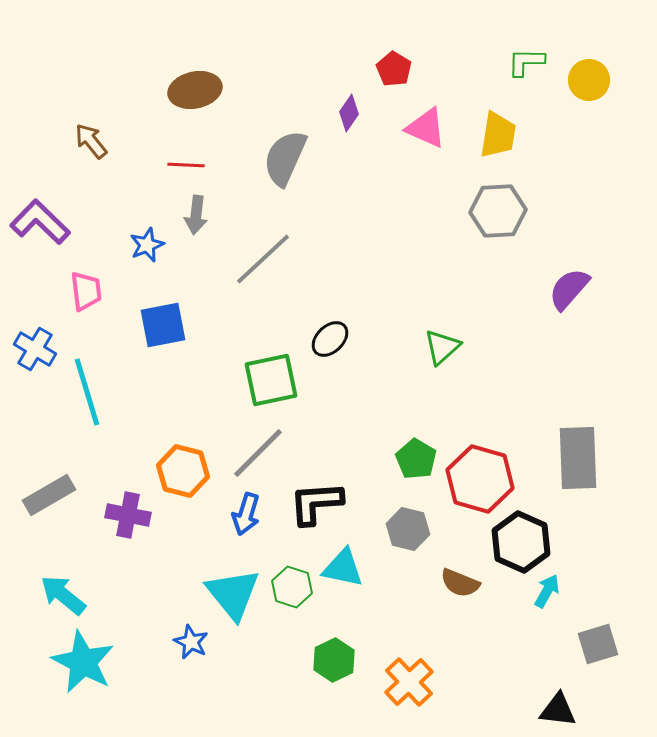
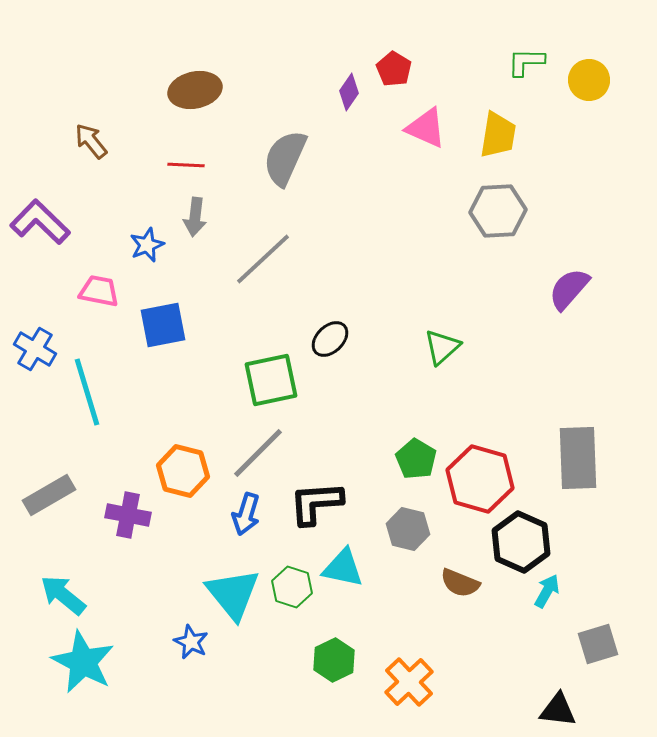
purple diamond at (349, 113): moved 21 px up
gray arrow at (196, 215): moved 1 px left, 2 px down
pink trapezoid at (86, 291): moved 13 px right; rotated 72 degrees counterclockwise
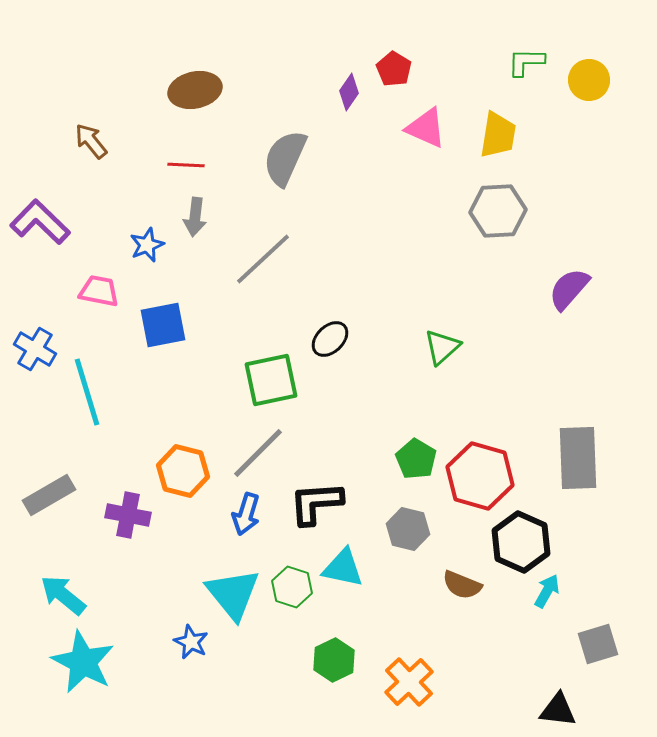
red hexagon at (480, 479): moved 3 px up
brown semicircle at (460, 583): moved 2 px right, 2 px down
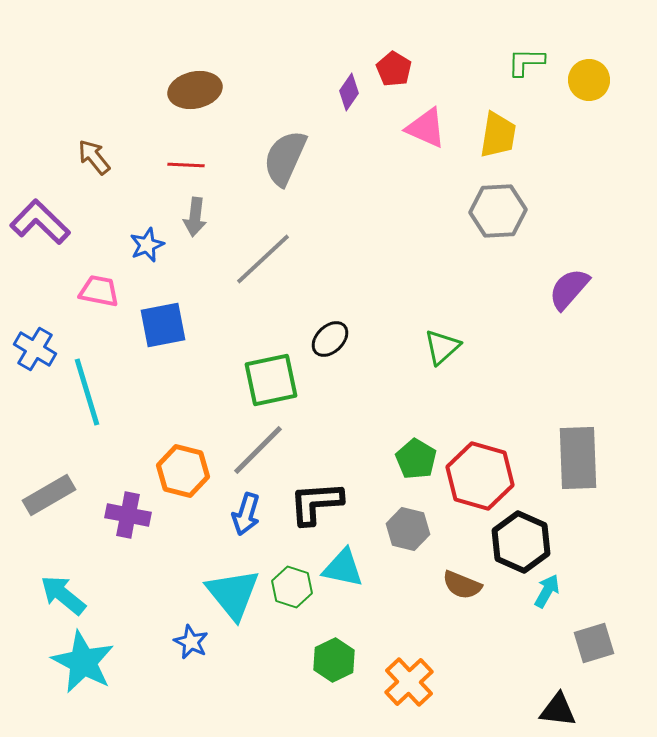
brown arrow at (91, 141): moved 3 px right, 16 px down
gray line at (258, 453): moved 3 px up
gray square at (598, 644): moved 4 px left, 1 px up
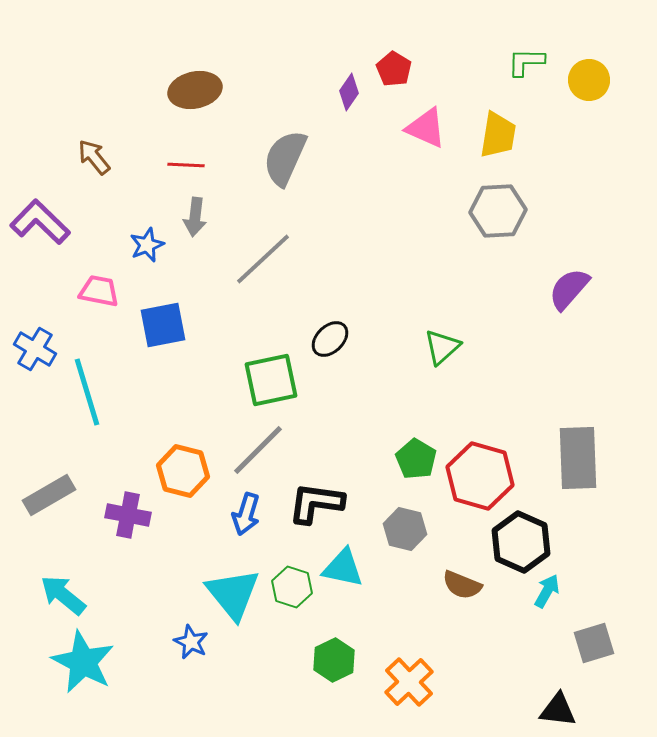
black L-shape at (316, 503): rotated 12 degrees clockwise
gray hexagon at (408, 529): moved 3 px left
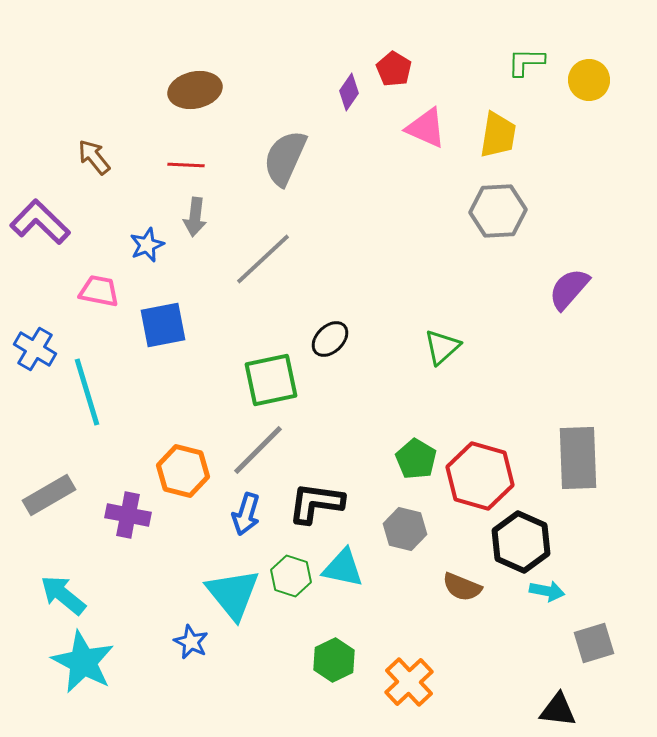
brown semicircle at (462, 585): moved 2 px down
green hexagon at (292, 587): moved 1 px left, 11 px up
cyan arrow at (547, 591): rotated 72 degrees clockwise
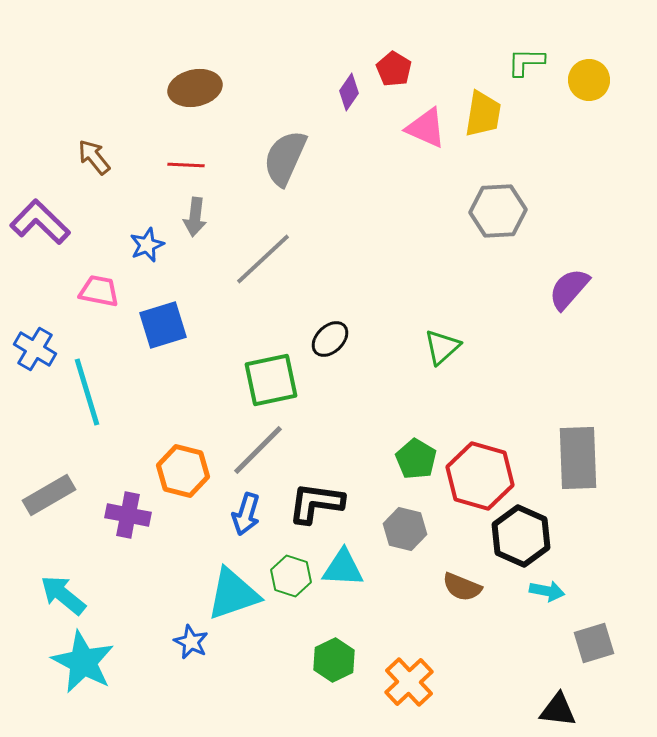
brown ellipse at (195, 90): moved 2 px up
yellow trapezoid at (498, 135): moved 15 px left, 21 px up
blue square at (163, 325): rotated 6 degrees counterclockwise
black hexagon at (521, 542): moved 6 px up
cyan triangle at (343, 568): rotated 9 degrees counterclockwise
cyan triangle at (233, 594): rotated 50 degrees clockwise
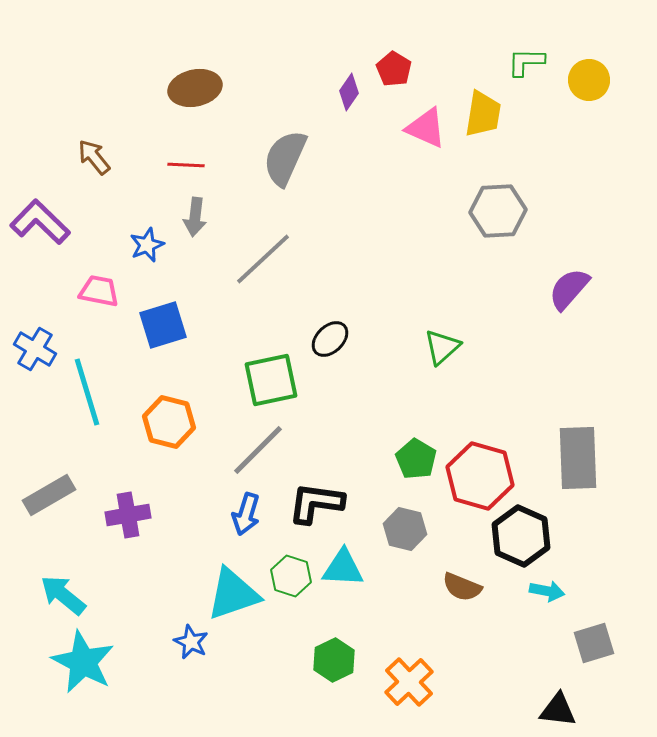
orange hexagon at (183, 471): moved 14 px left, 49 px up
purple cross at (128, 515): rotated 21 degrees counterclockwise
